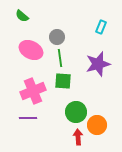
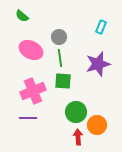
gray circle: moved 2 px right
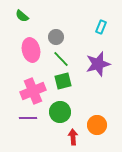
gray circle: moved 3 px left
pink ellipse: rotated 50 degrees clockwise
green line: moved 1 px right, 1 px down; rotated 36 degrees counterclockwise
green square: rotated 18 degrees counterclockwise
green circle: moved 16 px left
red arrow: moved 5 px left
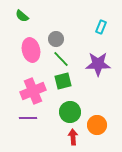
gray circle: moved 2 px down
purple star: rotated 15 degrees clockwise
green circle: moved 10 px right
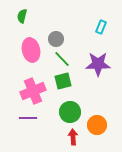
green semicircle: rotated 64 degrees clockwise
green line: moved 1 px right
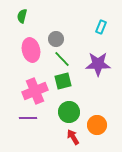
pink cross: moved 2 px right
green circle: moved 1 px left
red arrow: rotated 28 degrees counterclockwise
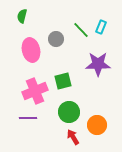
green line: moved 19 px right, 29 px up
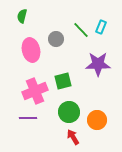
orange circle: moved 5 px up
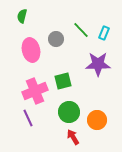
cyan rectangle: moved 3 px right, 6 px down
purple line: rotated 66 degrees clockwise
